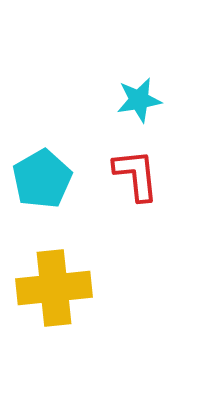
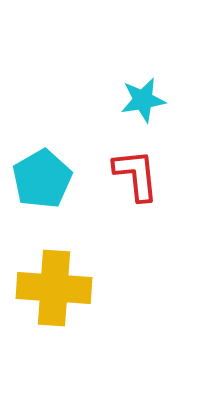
cyan star: moved 4 px right
yellow cross: rotated 10 degrees clockwise
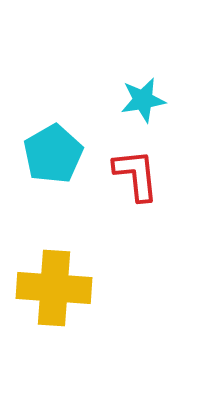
cyan pentagon: moved 11 px right, 25 px up
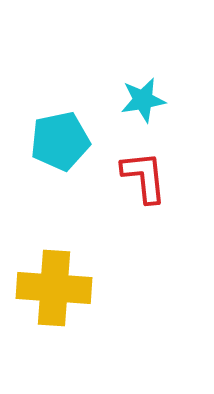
cyan pentagon: moved 7 px right, 13 px up; rotated 18 degrees clockwise
red L-shape: moved 8 px right, 2 px down
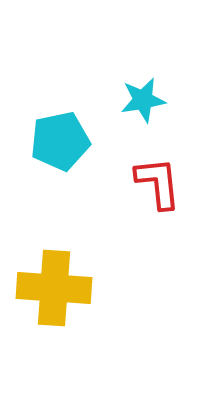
red L-shape: moved 14 px right, 6 px down
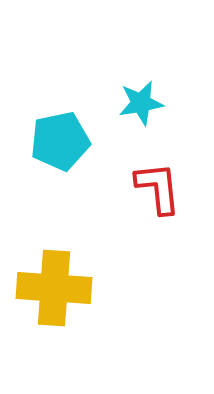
cyan star: moved 2 px left, 3 px down
red L-shape: moved 5 px down
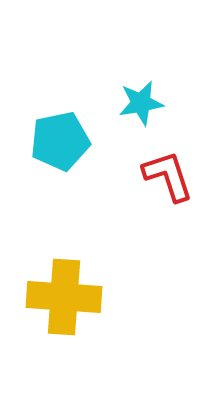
red L-shape: moved 10 px right, 12 px up; rotated 12 degrees counterclockwise
yellow cross: moved 10 px right, 9 px down
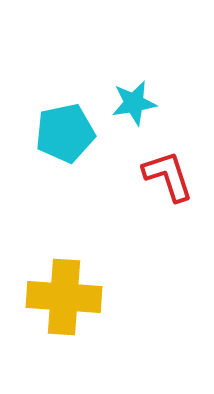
cyan star: moved 7 px left
cyan pentagon: moved 5 px right, 8 px up
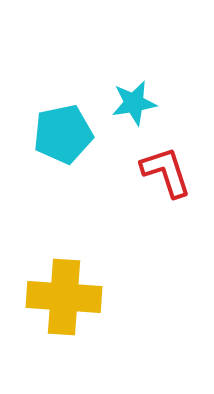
cyan pentagon: moved 2 px left, 1 px down
red L-shape: moved 2 px left, 4 px up
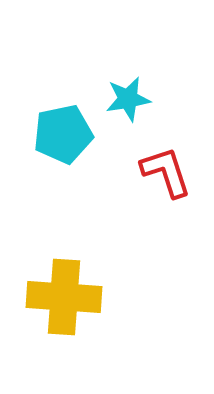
cyan star: moved 6 px left, 4 px up
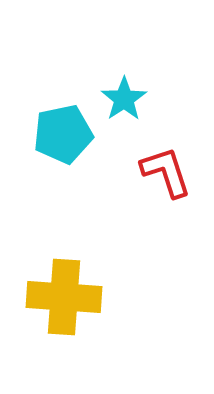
cyan star: moved 4 px left; rotated 24 degrees counterclockwise
